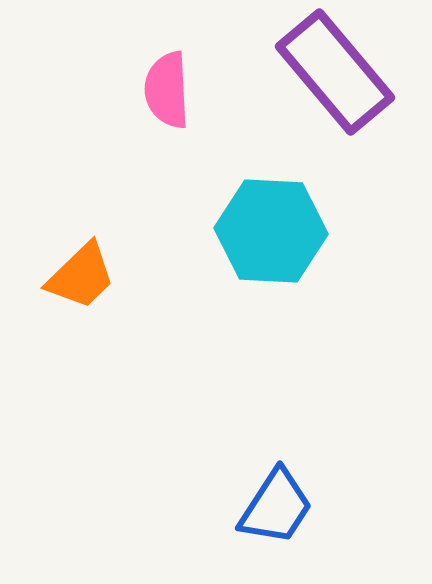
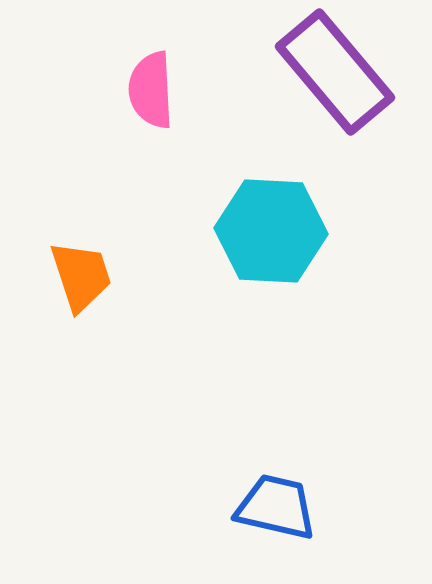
pink semicircle: moved 16 px left
orange trapezoid: rotated 64 degrees counterclockwise
blue trapezoid: rotated 110 degrees counterclockwise
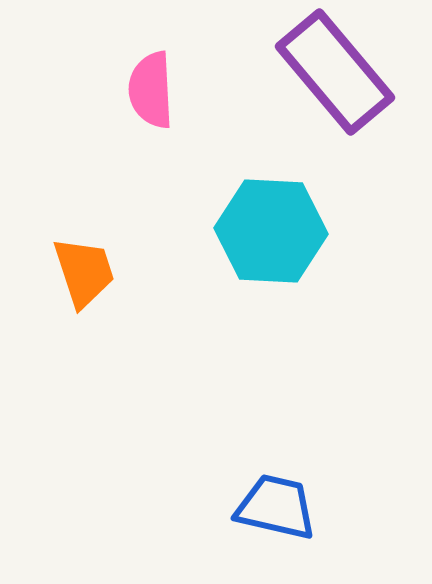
orange trapezoid: moved 3 px right, 4 px up
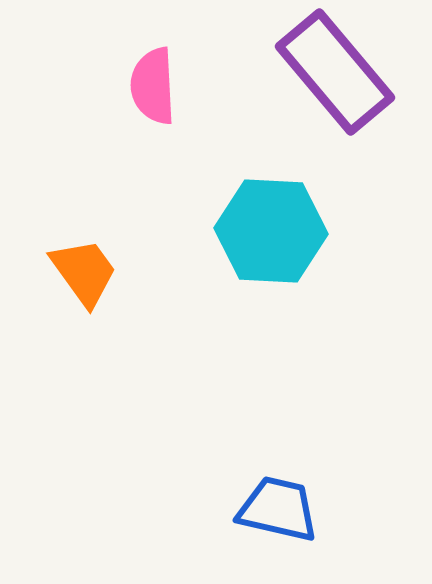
pink semicircle: moved 2 px right, 4 px up
orange trapezoid: rotated 18 degrees counterclockwise
blue trapezoid: moved 2 px right, 2 px down
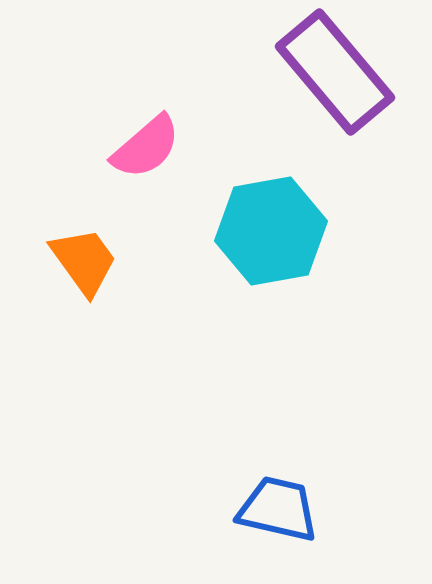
pink semicircle: moved 7 px left, 61 px down; rotated 128 degrees counterclockwise
cyan hexagon: rotated 13 degrees counterclockwise
orange trapezoid: moved 11 px up
